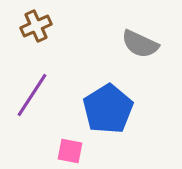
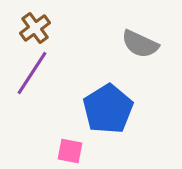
brown cross: moved 1 px left, 2 px down; rotated 12 degrees counterclockwise
purple line: moved 22 px up
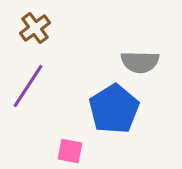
gray semicircle: moved 18 px down; rotated 24 degrees counterclockwise
purple line: moved 4 px left, 13 px down
blue pentagon: moved 6 px right
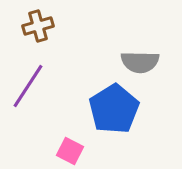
brown cross: moved 3 px right, 2 px up; rotated 20 degrees clockwise
pink square: rotated 16 degrees clockwise
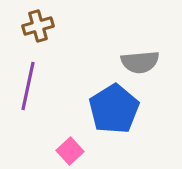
gray semicircle: rotated 6 degrees counterclockwise
purple line: rotated 21 degrees counterclockwise
pink square: rotated 20 degrees clockwise
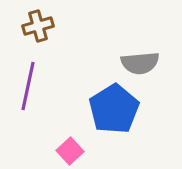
gray semicircle: moved 1 px down
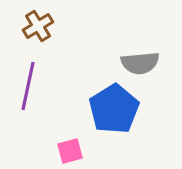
brown cross: rotated 16 degrees counterclockwise
pink square: rotated 28 degrees clockwise
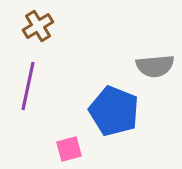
gray semicircle: moved 15 px right, 3 px down
blue pentagon: moved 2 px down; rotated 18 degrees counterclockwise
pink square: moved 1 px left, 2 px up
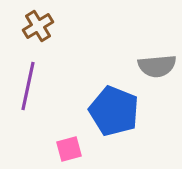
gray semicircle: moved 2 px right
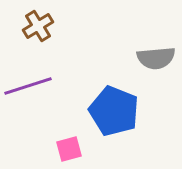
gray semicircle: moved 1 px left, 8 px up
purple line: rotated 60 degrees clockwise
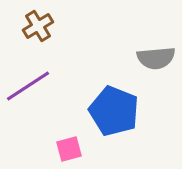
purple line: rotated 15 degrees counterclockwise
